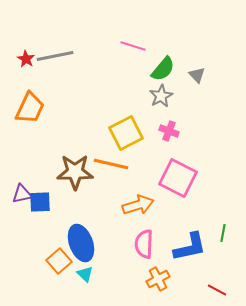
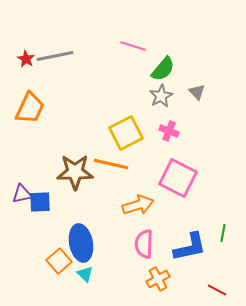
gray triangle: moved 17 px down
blue ellipse: rotated 9 degrees clockwise
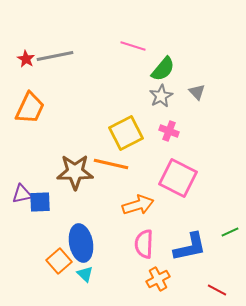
green line: moved 7 px right, 1 px up; rotated 54 degrees clockwise
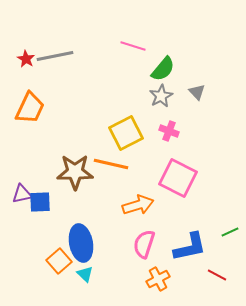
pink semicircle: rotated 16 degrees clockwise
red line: moved 15 px up
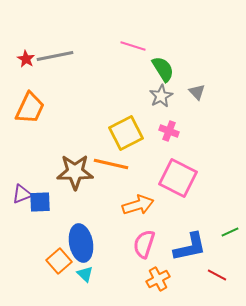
green semicircle: rotated 72 degrees counterclockwise
purple triangle: rotated 10 degrees counterclockwise
